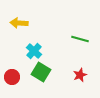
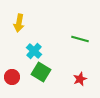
yellow arrow: rotated 84 degrees counterclockwise
red star: moved 4 px down
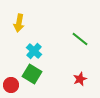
green line: rotated 24 degrees clockwise
green square: moved 9 px left, 2 px down
red circle: moved 1 px left, 8 px down
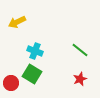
yellow arrow: moved 2 px left, 1 px up; rotated 54 degrees clockwise
green line: moved 11 px down
cyan cross: moved 1 px right; rotated 21 degrees counterclockwise
red circle: moved 2 px up
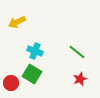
green line: moved 3 px left, 2 px down
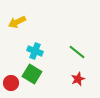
red star: moved 2 px left
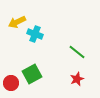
cyan cross: moved 17 px up
green square: rotated 30 degrees clockwise
red star: moved 1 px left
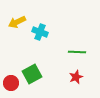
cyan cross: moved 5 px right, 2 px up
green line: rotated 36 degrees counterclockwise
red star: moved 1 px left, 2 px up
